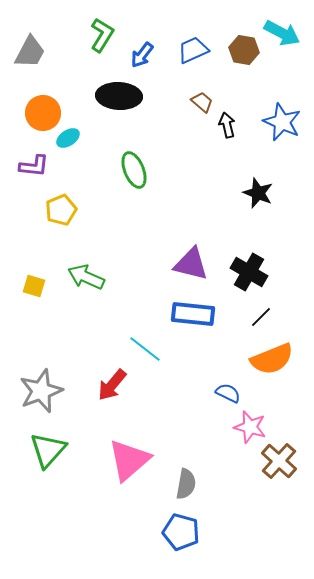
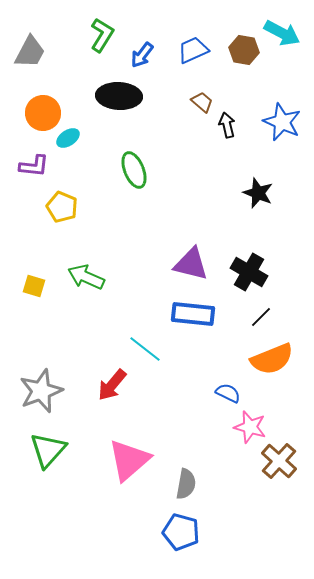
yellow pentagon: moved 1 px right, 3 px up; rotated 28 degrees counterclockwise
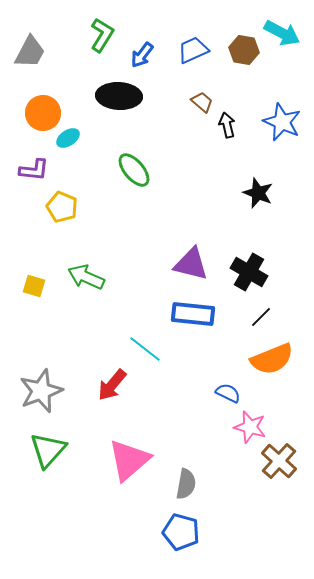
purple L-shape: moved 4 px down
green ellipse: rotated 18 degrees counterclockwise
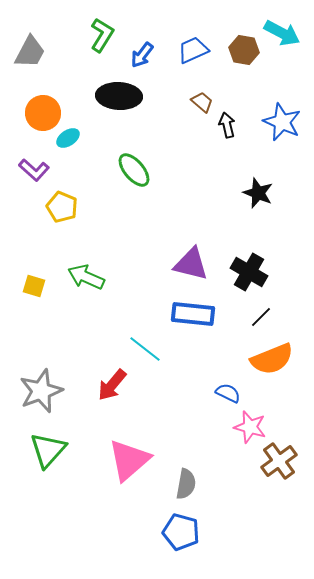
purple L-shape: rotated 36 degrees clockwise
brown cross: rotated 12 degrees clockwise
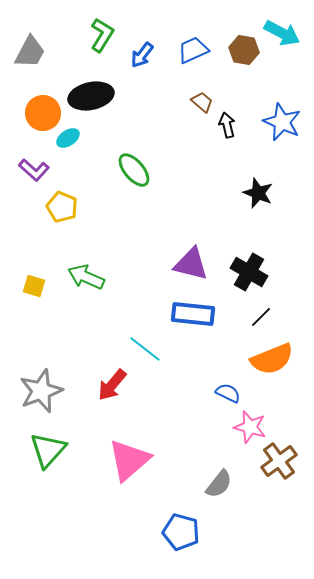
black ellipse: moved 28 px left; rotated 15 degrees counterclockwise
gray semicircle: moved 33 px right; rotated 28 degrees clockwise
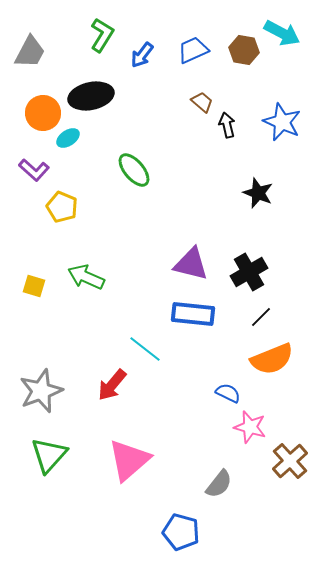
black cross: rotated 30 degrees clockwise
green triangle: moved 1 px right, 5 px down
brown cross: moved 11 px right; rotated 6 degrees counterclockwise
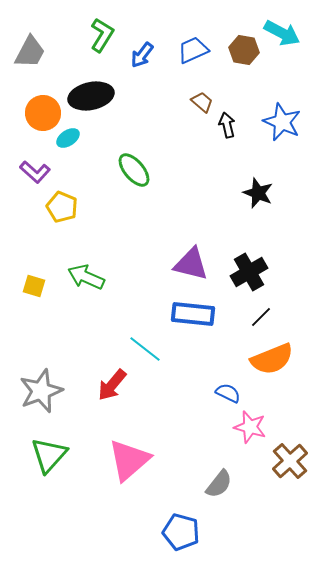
purple L-shape: moved 1 px right, 2 px down
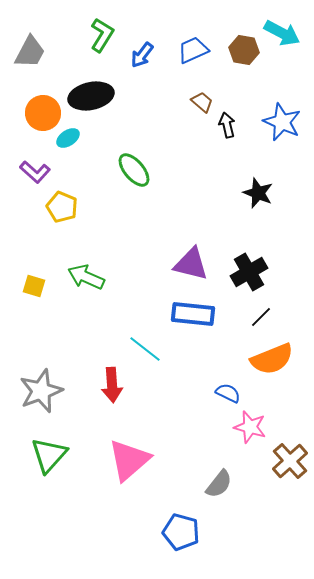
red arrow: rotated 44 degrees counterclockwise
